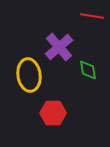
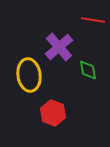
red line: moved 1 px right, 4 px down
red hexagon: rotated 20 degrees clockwise
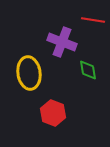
purple cross: moved 3 px right, 5 px up; rotated 28 degrees counterclockwise
yellow ellipse: moved 2 px up
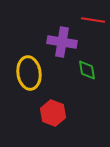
purple cross: rotated 12 degrees counterclockwise
green diamond: moved 1 px left
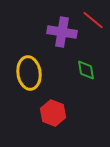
red line: rotated 30 degrees clockwise
purple cross: moved 10 px up
green diamond: moved 1 px left
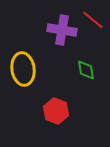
purple cross: moved 2 px up
yellow ellipse: moved 6 px left, 4 px up
red hexagon: moved 3 px right, 2 px up
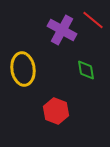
purple cross: rotated 20 degrees clockwise
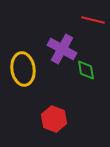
red line: rotated 25 degrees counterclockwise
purple cross: moved 19 px down
red hexagon: moved 2 px left, 8 px down
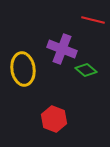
purple cross: rotated 8 degrees counterclockwise
green diamond: rotated 40 degrees counterclockwise
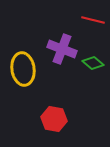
green diamond: moved 7 px right, 7 px up
red hexagon: rotated 10 degrees counterclockwise
